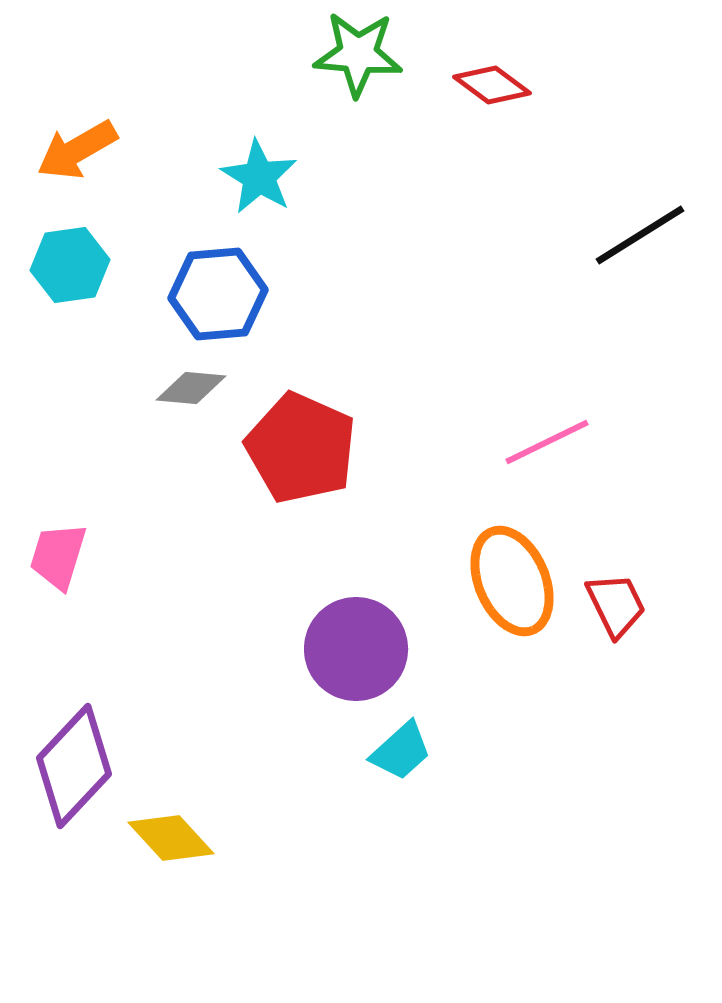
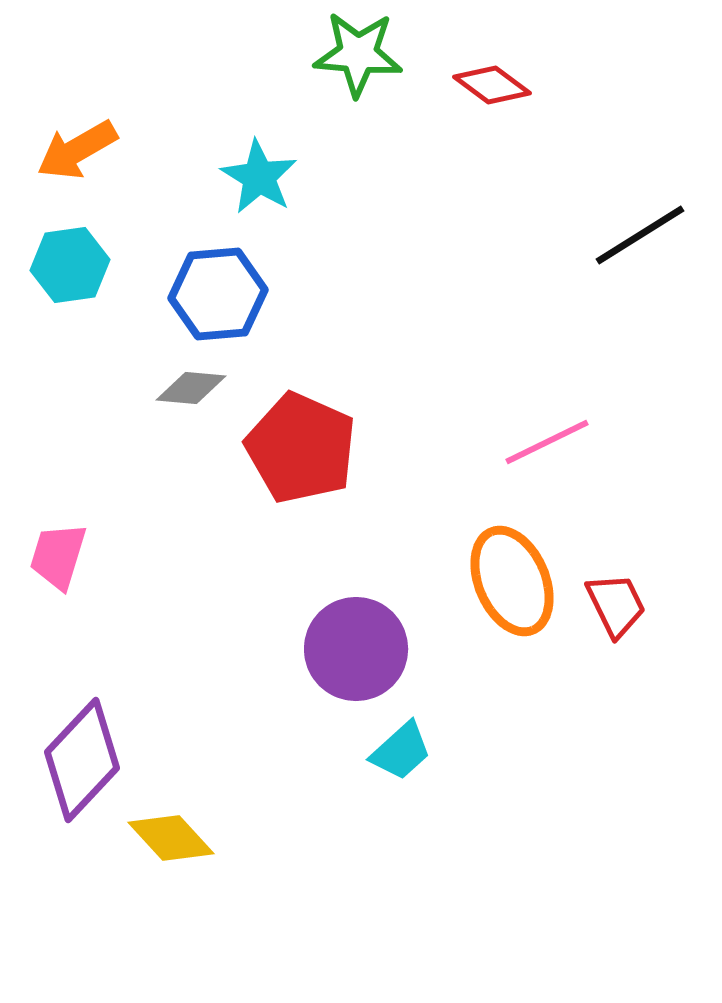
purple diamond: moved 8 px right, 6 px up
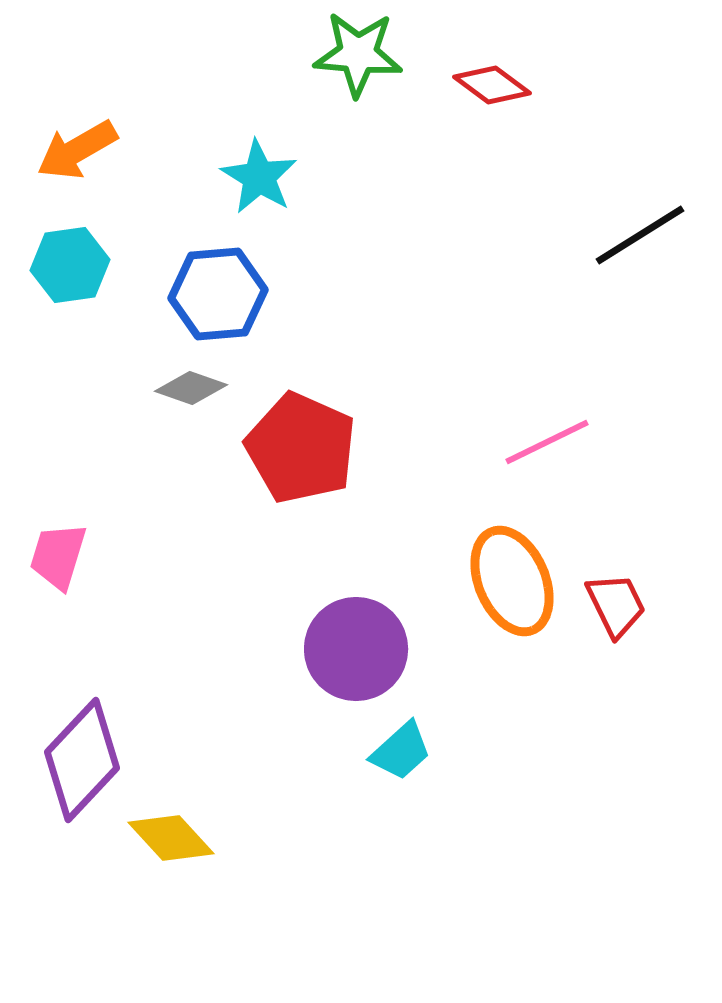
gray diamond: rotated 14 degrees clockwise
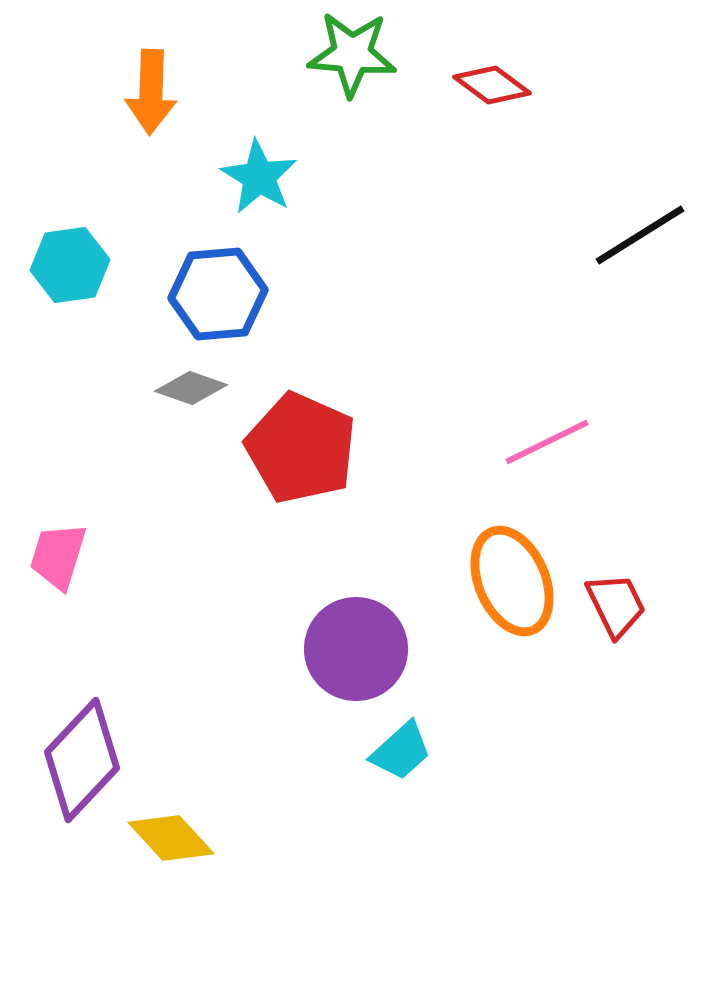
green star: moved 6 px left
orange arrow: moved 74 px right, 58 px up; rotated 58 degrees counterclockwise
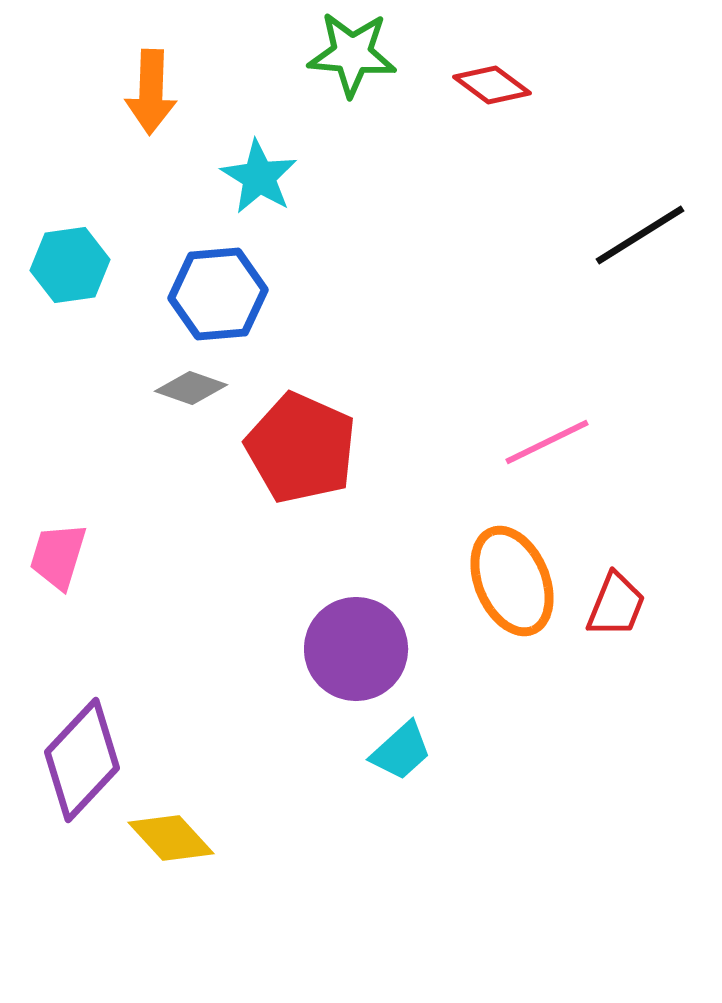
red trapezoid: rotated 48 degrees clockwise
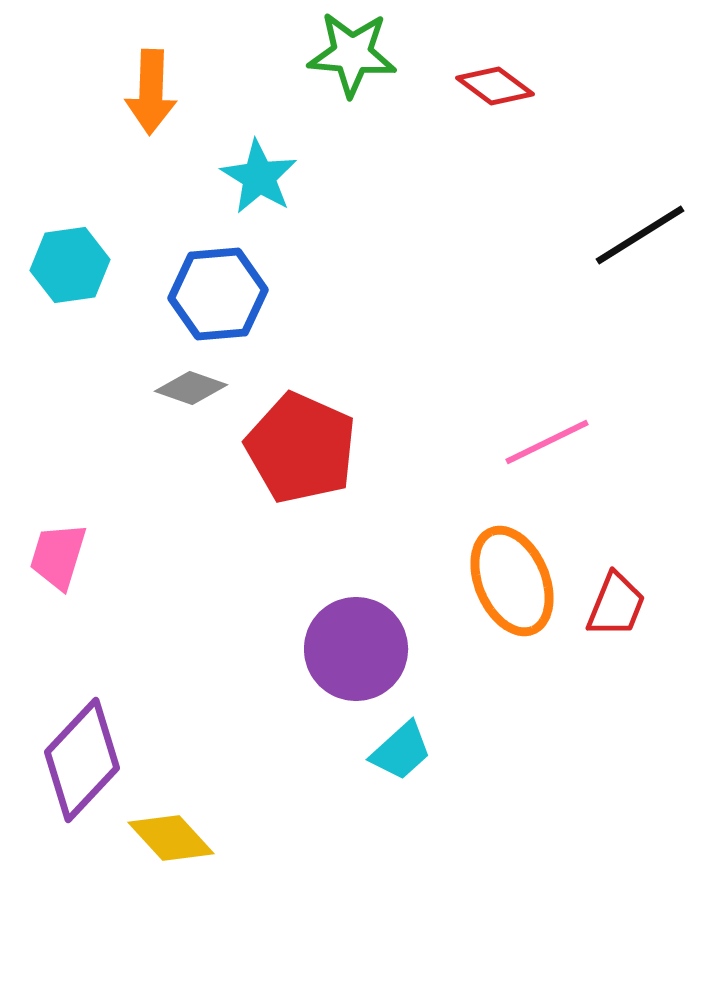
red diamond: moved 3 px right, 1 px down
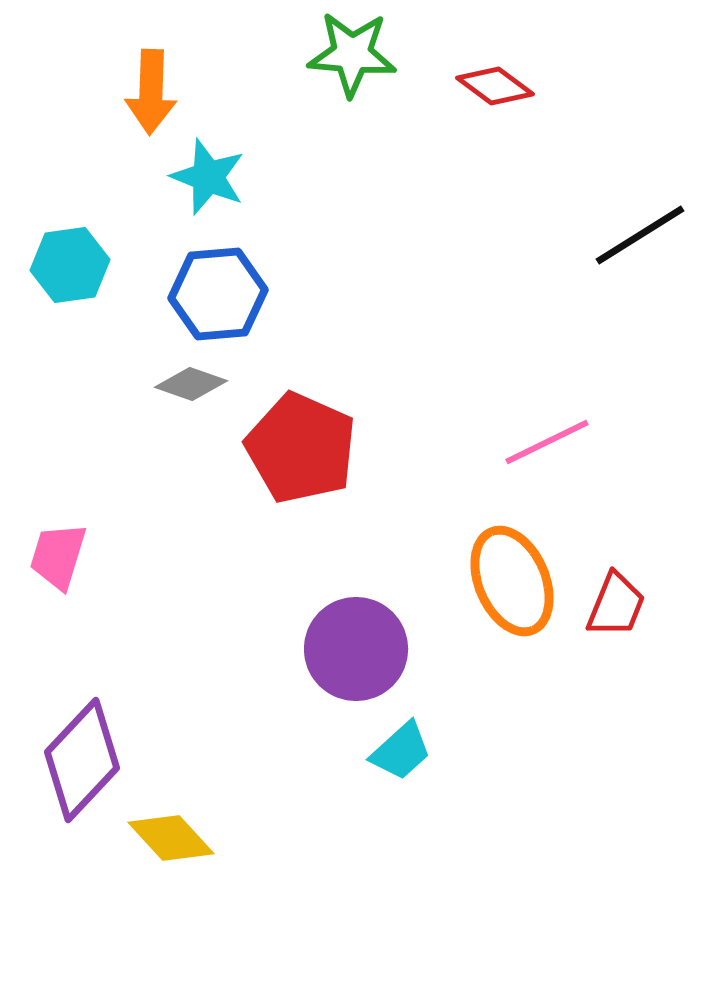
cyan star: moved 51 px left; rotated 10 degrees counterclockwise
gray diamond: moved 4 px up
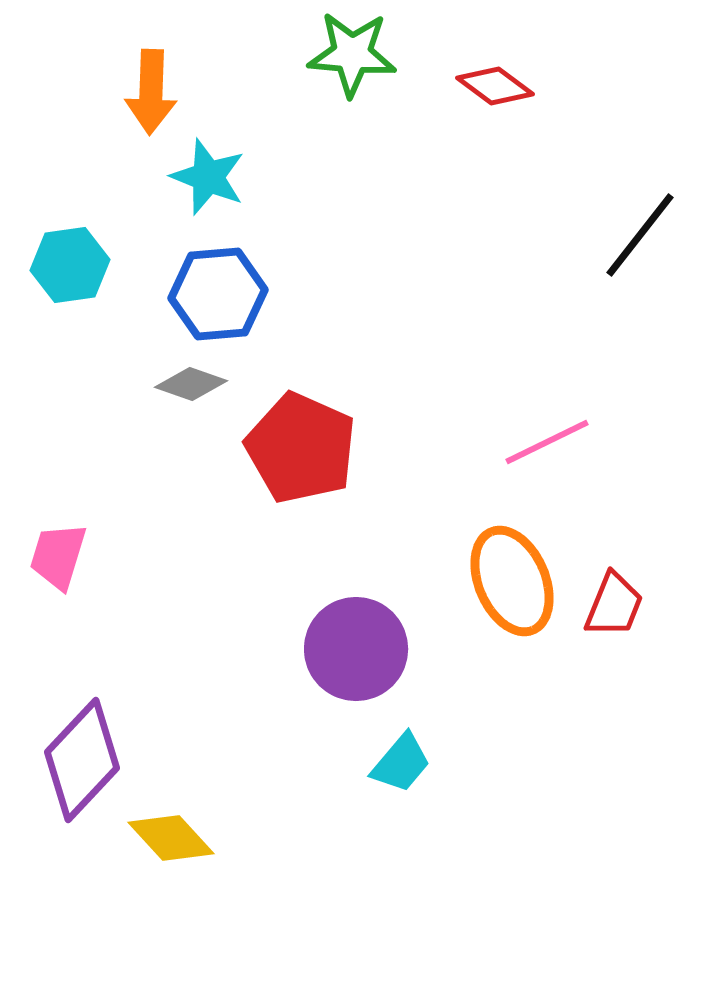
black line: rotated 20 degrees counterclockwise
red trapezoid: moved 2 px left
cyan trapezoid: moved 12 px down; rotated 8 degrees counterclockwise
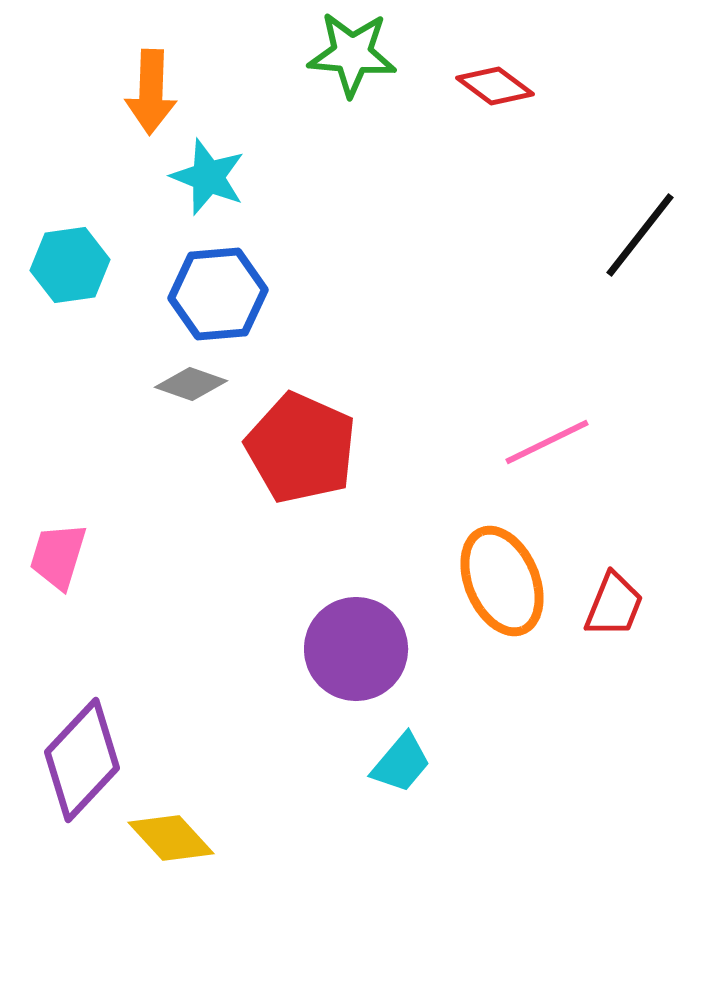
orange ellipse: moved 10 px left
